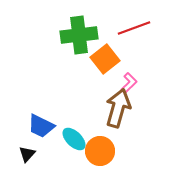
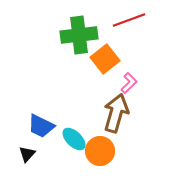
red line: moved 5 px left, 8 px up
brown arrow: moved 2 px left, 5 px down
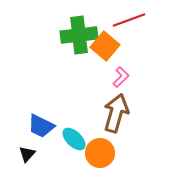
orange square: moved 13 px up; rotated 12 degrees counterclockwise
pink L-shape: moved 8 px left, 6 px up
orange circle: moved 2 px down
